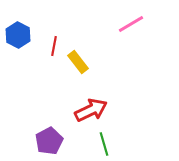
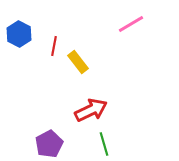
blue hexagon: moved 1 px right, 1 px up
purple pentagon: moved 3 px down
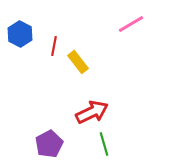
blue hexagon: moved 1 px right
red arrow: moved 1 px right, 2 px down
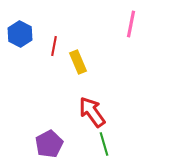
pink line: rotated 48 degrees counterclockwise
yellow rectangle: rotated 15 degrees clockwise
red arrow: rotated 100 degrees counterclockwise
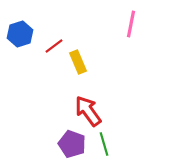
blue hexagon: rotated 15 degrees clockwise
red line: rotated 42 degrees clockwise
red arrow: moved 4 px left, 1 px up
purple pentagon: moved 23 px right; rotated 24 degrees counterclockwise
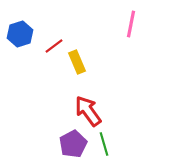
yellow rectangle: moved 1 px left
purple pentagon: moved 1 px right; rotated 24 degrees clockwise
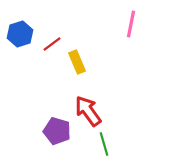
red line: moved 2 px left, 2 px up
purple pentagon: moved 16 px left, 13 px up; rotated 28 degrees counterclockwise
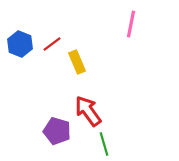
blue hexagon: moved 10 px down; rotated 20 degrees counterclockwise
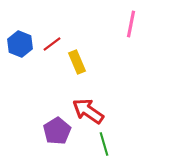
red arrow: rotated 20 degrees counterclockwise
purple pentagon: rotated 24 degrees clockwise
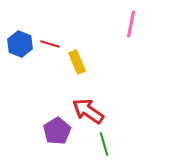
red line: moved 2 px left; rotated 54 degrees clockwise
